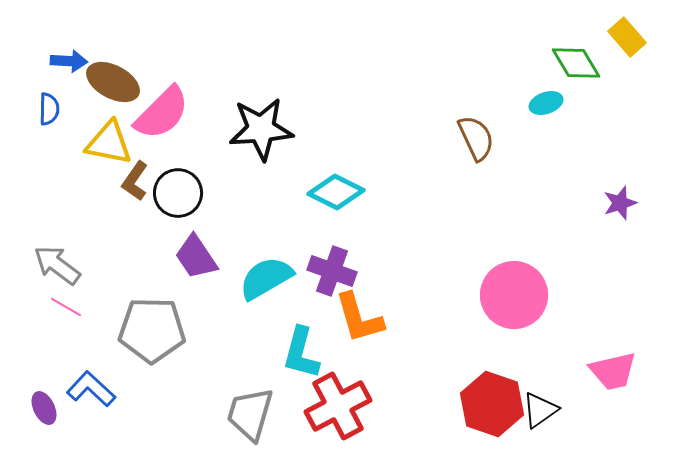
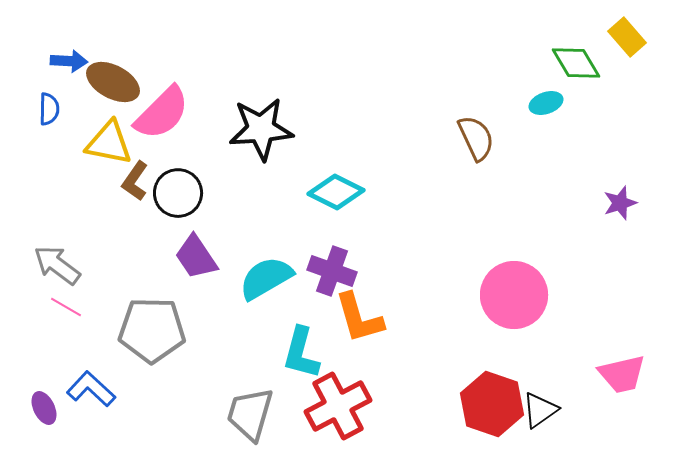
pink trapezoid: moved 9 px right, 3 px down
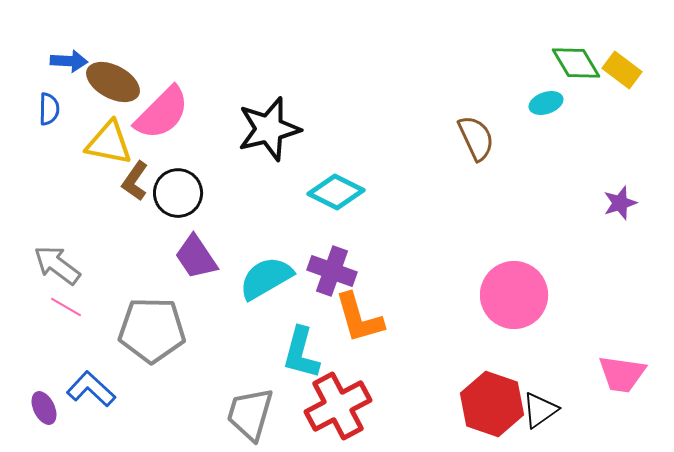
yellow rectangle: moved 5 px left, 33 px down; rotated 12 degrees counterclockwise
black star: moved 8 px right; rotated 10 degrees counterclockwise
pink trapezoid: rotated 21 degrees clockwise
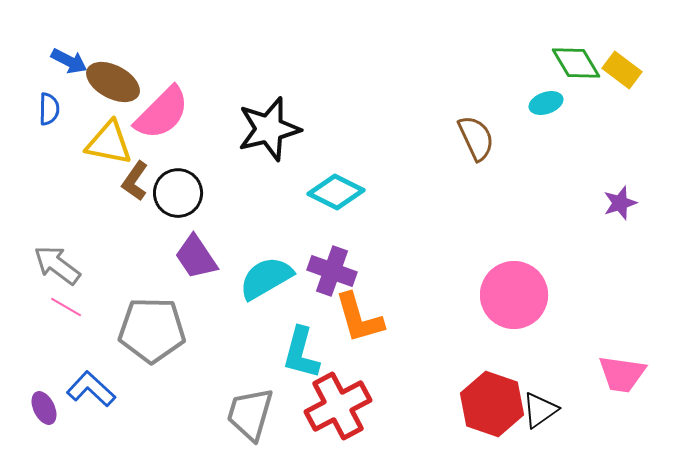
blue arrow: rotated 24 degrees clockwise
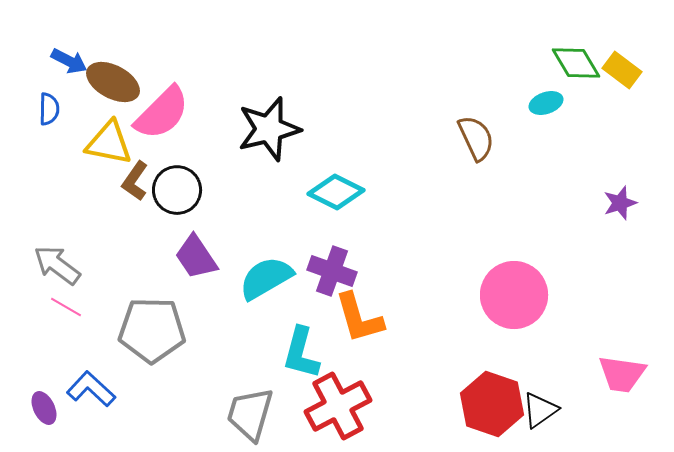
black circle: moved 1 px left, 3 px up
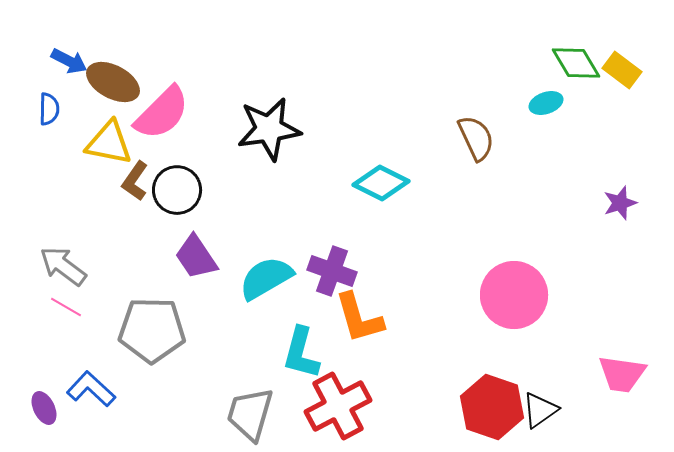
black star: rotated 6 degrees clockwise
cyan diamond: moved 45 px right, 9 px up
gray arrow: moved 6 px right, 1 px down
red hexagon: moved 3 px down
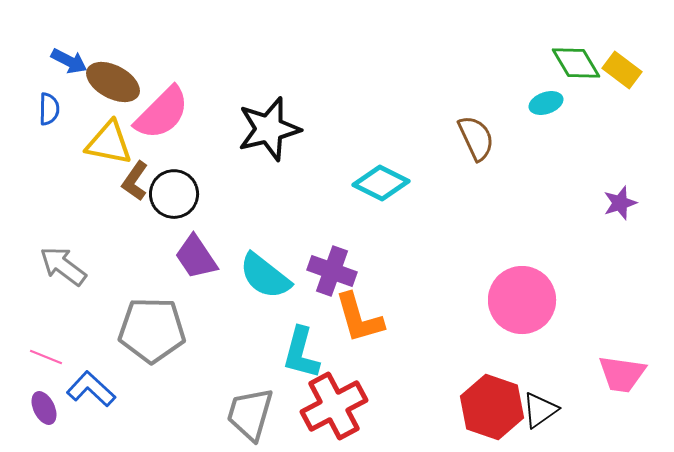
black star: rotated 6 degrees counterclockwise
black circle: moved 3 px left, 4 px down
cyan semicircle: moved 1 px left, 2 px up; rotated 112 degrees counterclockwise
pink circle: moved 8 px right, 5 px down
pink line: moved 20 px left, 50 px down; rotated 8 degrees counterclockwise
red cross: moved 4 px left
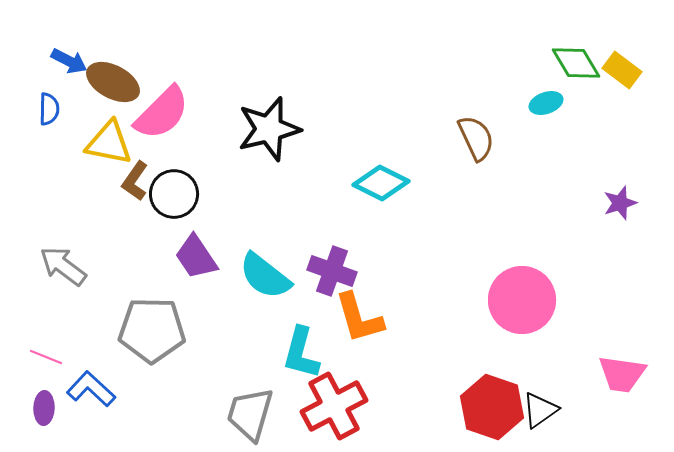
purple ellipse: rotated 28 degrees clockwise
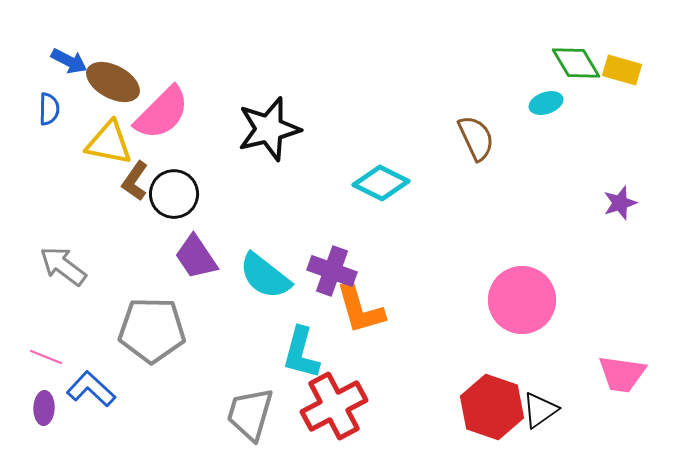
yellow rectangle: rotated 21 degrees counterclockwise
orange L-shape: moved 1 px right, 9 px up
